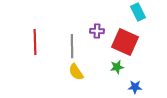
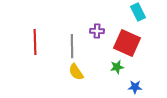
red square: moved 2 px right, 1 px down
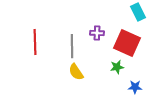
purple cross: moved 2 px down
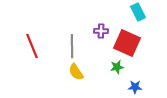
purple cross: moved 4 px right, 2 px up
red line: moved 3 px left, 4 px down; rotated 20 degrees counterclockwise
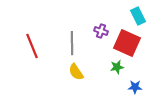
cyan rectangle: moved 4 px down
purple cross: rotated 16 degrees clockwise
gray line: moved 3 px up
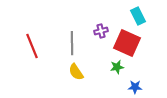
purple cross: rotated 32 degrees counterclockwise
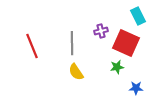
red square: moved 1 px left
blue star: moved 1 px right, 1 px down
